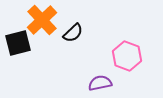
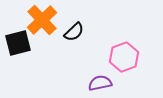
black semicircle: moved 1 px right, 1 px up
pink hexagon: moved 3 px left, 1 px down; rotated 20 degrees clockwise
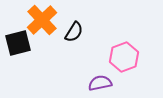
black semicircle: rotated 15 degrees counterclockwise
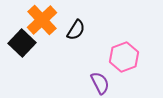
black semicircle: moved 2 px right, 2 px up
black square: moved 4 px right; rotated 32 degrees counterclockwise
purple semicircle: rotated 75 degrees clockwise
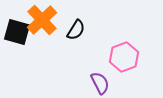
black square: moved 5 px left, 11 px up; rotated 28 degrees counterclockwise
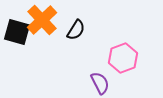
pink hexagon: moved 1 px left, 1 px down
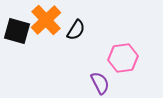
orange cross: moved 4 px right
black square: moved 1 px up
pink hexagon: rotated 12 degrees clockwise
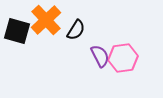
purple semicircle: moved 27 px up
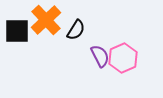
black square: rotated 16 degrees counterclockwise
pink hexagon: rotated 16 degrees counterclockwise
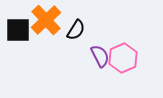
black square: moved 1 px right, 1 px up
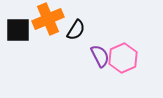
orange cross: moved 2 px right, 1 px up; rotated 20 degrees clockwise
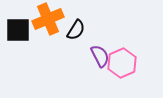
pink hexagon: moved 1 px left, 5 px down
